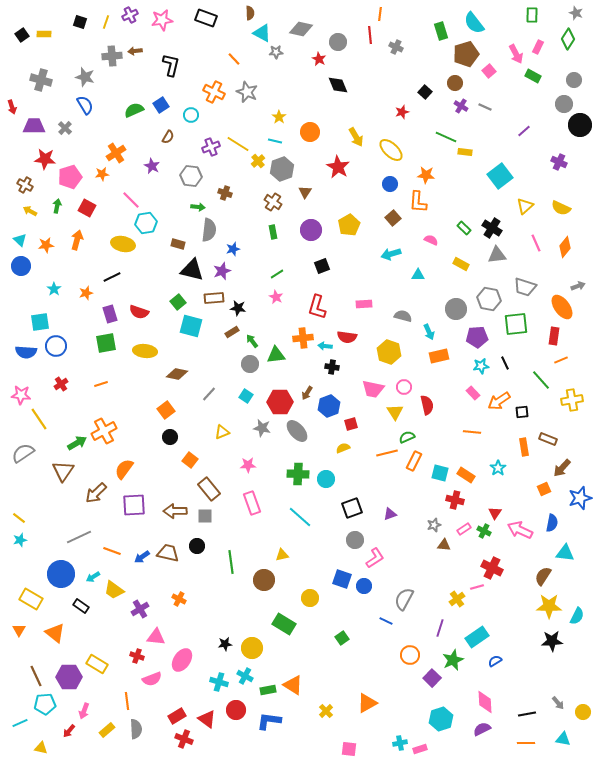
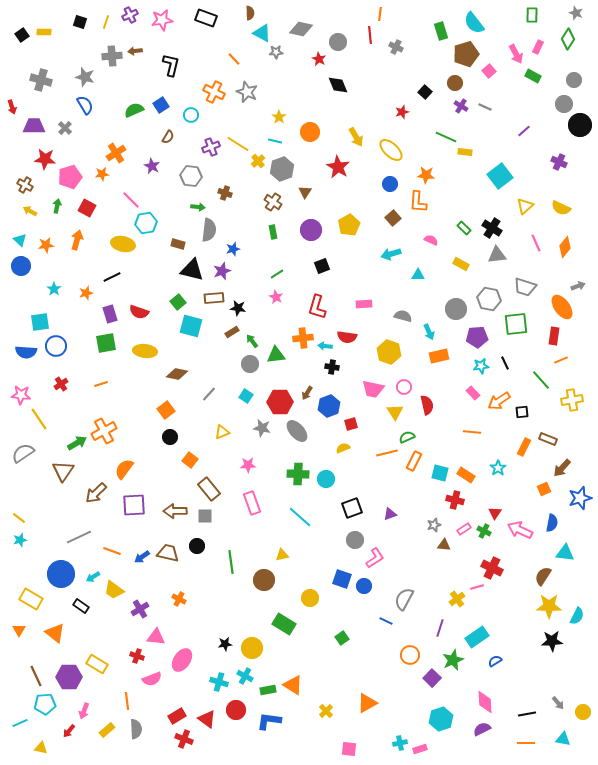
yellow rectangle at (44, 34): moved 2 px up
orange rectangle at (524, 447): rotated 36 degrees clockwise
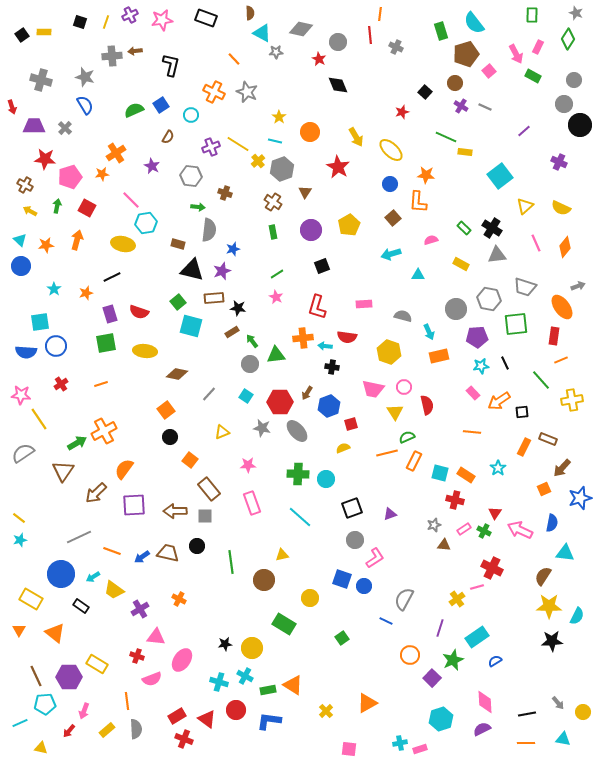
pink semicircle at (431, 240): rotated 40 degrees counterclockwise
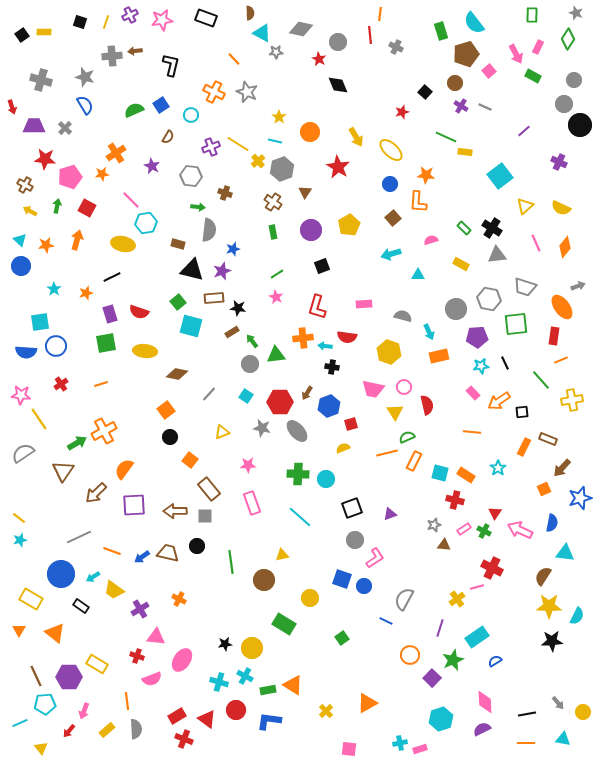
yellow triangle at (41, 748): rotated 40 degrees clockwise
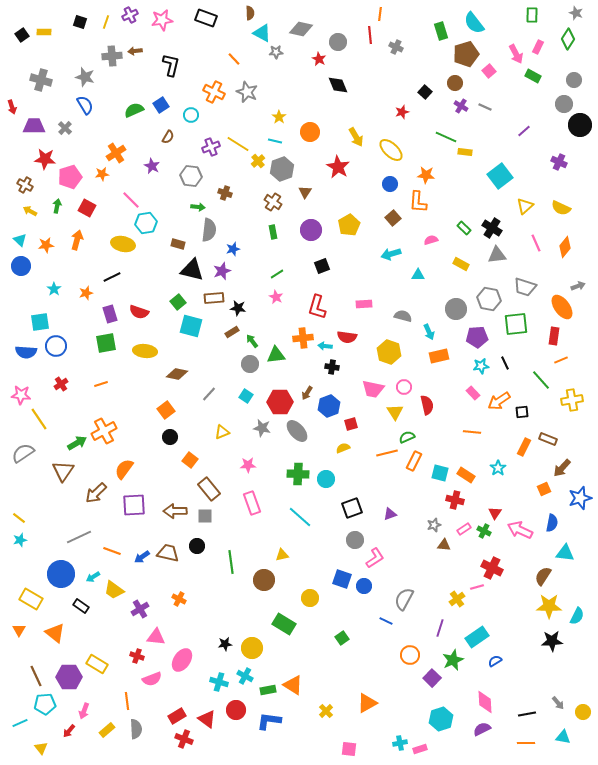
cyan triangle at (563, 739): moved 2 px up
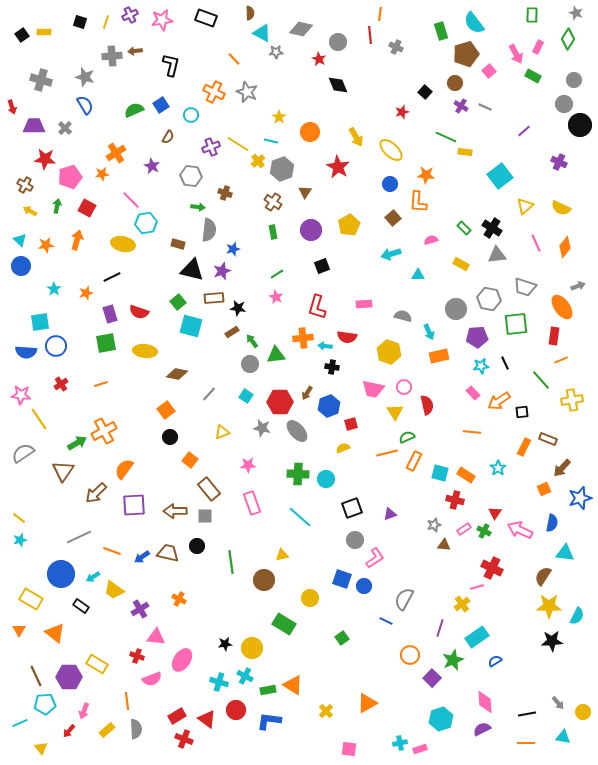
cyan line at (275, 141): moved 4 px left
yellow cross at (457, 599): moved 5 px right, 5 px down
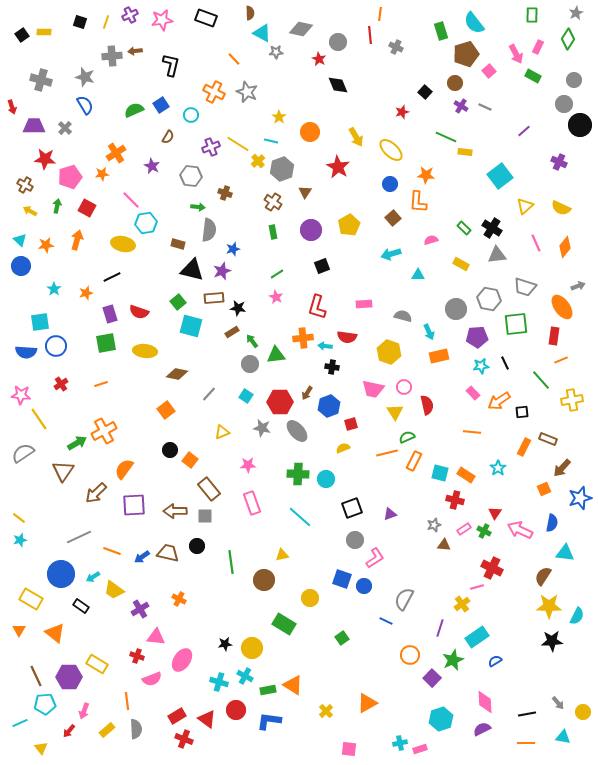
gray star at (576, 13): rotated 24 degrees clockwise
black circle at (170, 437): moved 13 px down
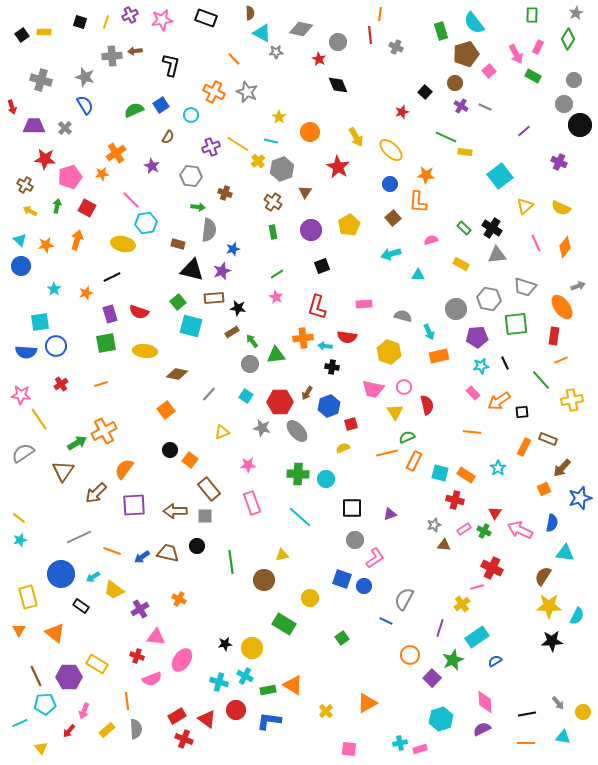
black square at (352, 508): rotated 20 degrees clockwise
yellow rectangle at (31, 599): moved 3 px left, 2 px up; rotated 45 degrees clockwise
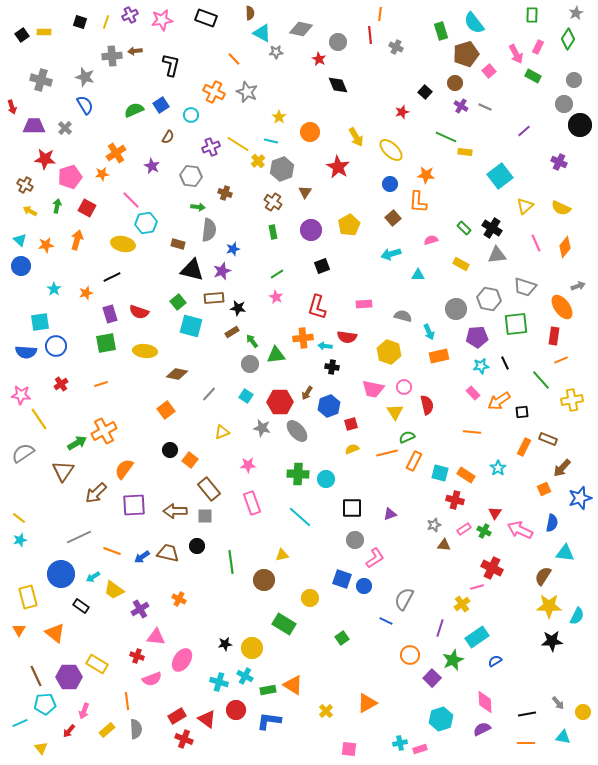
yellow semicircle at (343, 448): moved 9 px right, 1 px down
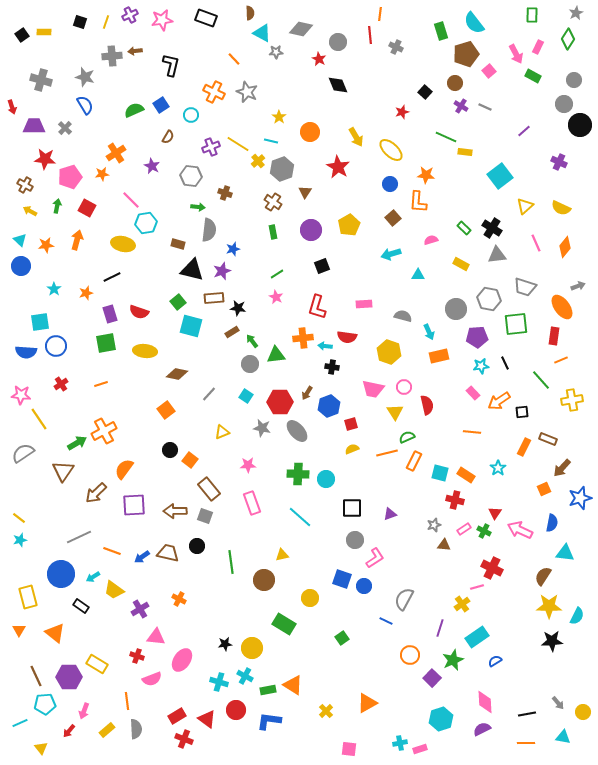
gray square at (205, 516): rotated 21 degrees clockwise
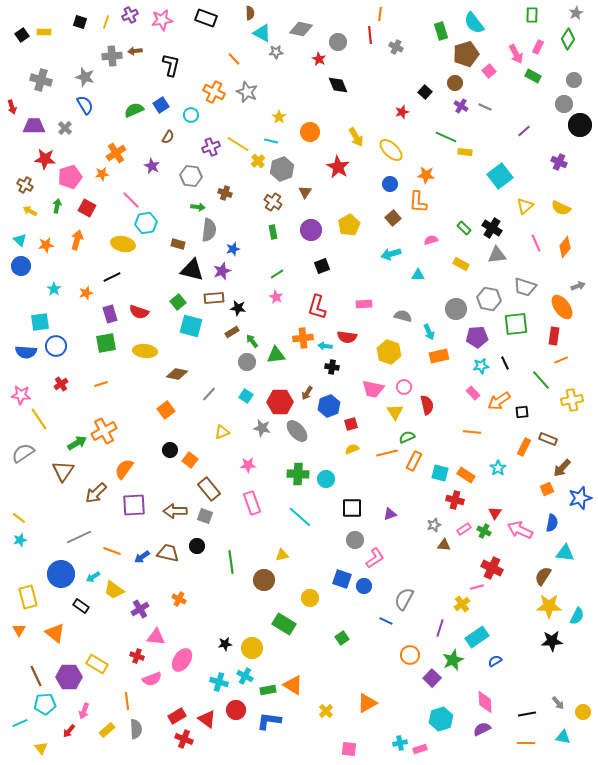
gray circle at (250, 364): moved 3 px left, 2 px up
orange square at (544, 489): moved 3 px right
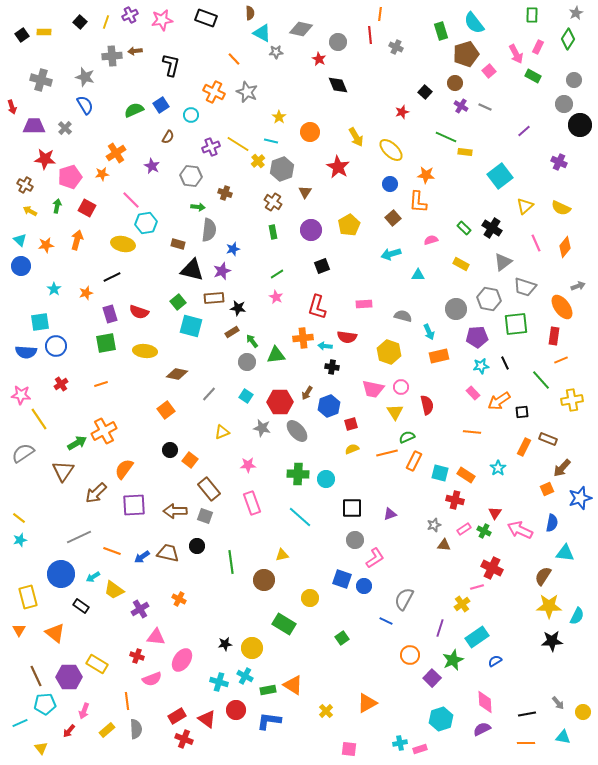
black square at (80, 22): rotated 24 degrees clockwise
gray triangle at (497, 255): moved 6 px right, 7 px down; rotated 30 degrees counterclockwise
pink circle at (404, 387): moved 3 px left
